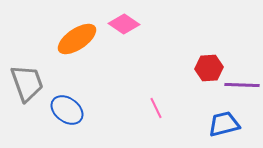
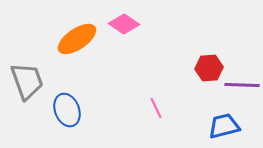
gray trapezoid: moved 2 px up
blue ellipse: rotated 32 degrees clockwise
blue trapezoid: moved 2 px down
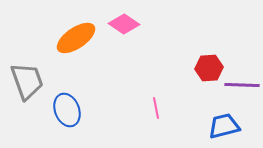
orange ellipse: moved 1 px left, 1 px up
pink line: rotated 15 degrees clockwise
